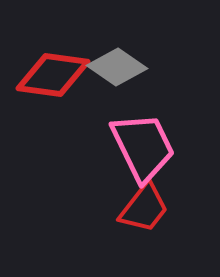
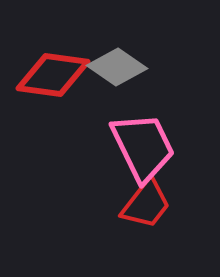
red trapezoid: moved 2 px right, 4 px up
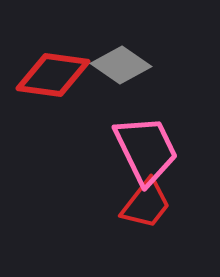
gray diamond: moved 4 px right, 2 px up
pink trapezoid: moved 3 px right, 3 px down
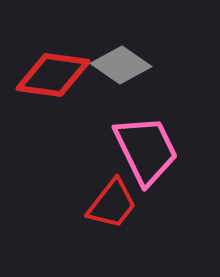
red trapezoid: moved 34 px left
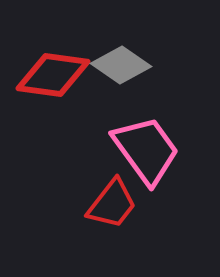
pink trapezoid: rotated 10 degrees counterclockwise
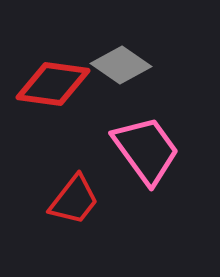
red diamond: moved 9 px down
red trapezoid: moved 38 px left, 4 px up
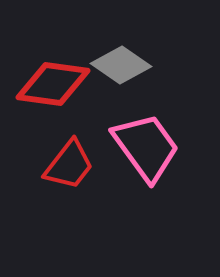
pink trapezoid: moved 3 px up
red trapezoid: moved 5 px left, 35 px up
